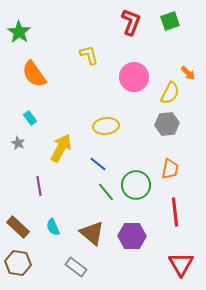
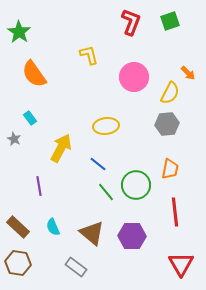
gray star: moved 4 px left, 4 px up
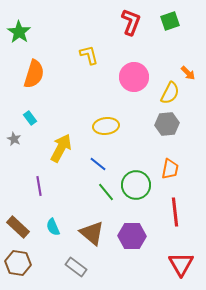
orange semicircle: rotated 128 degrees counterclockwise
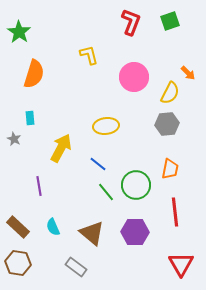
cyan rectangle: rotated 32 degrees clockwise
purple hexagon: moved 3 px right, 4 px up
